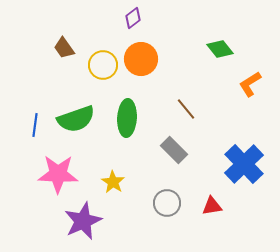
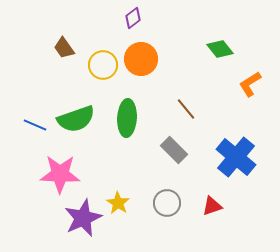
blue line: rotated 75 degrees counterclockwise
blue cross: moved 8 px left, 7 px up; rotated 6 degrees counterclockwise
pink star: moved 2 px right
yellow star: moved 5 px right, 21 px down
red triangle: rotated 10 degrees counterclockwise
purple star: moved 3 px up
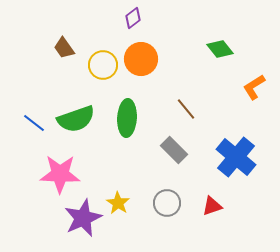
orange L-shape: moved 4 px right, 3 px down
blue line: moved 1 px left, 2 px up; rotated 15 degrees clockwise
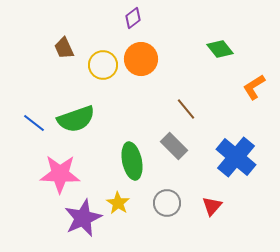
brown trapezoid: rotated 10 degrees clockwise
green ellipse: moved 5 px right, 43 px down; rotated 15 degrees counterclockwise
gray rectangle: moved 4 px up
red triangle: rotated 30 degrees counterclockwise
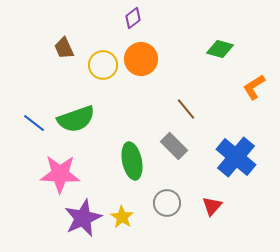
green diamond: rotated 36 degrees counterclockwise
yellow star: moved 4 px right, 14 px down
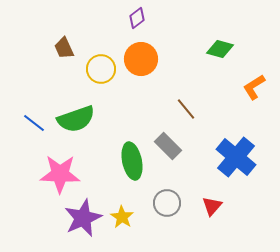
purple diamond: moved 4 px right
yellow circle: moved 2 px left, 4 px down
gray rectangle: moved 6 px left
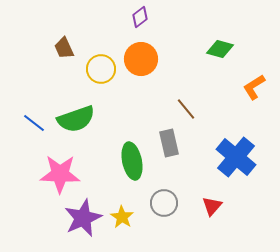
purple diamond: moved 3 px right, 1 px up
gray rectangle: moved 1 px right, 3 px up; rotated 32 degrees clockwise
gray circle: moved 3 px left
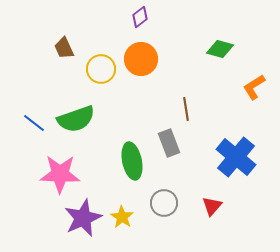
brown line: rotated 30 degrees clockwise
gray rectangle: rotated 8 degrees counterclockwise
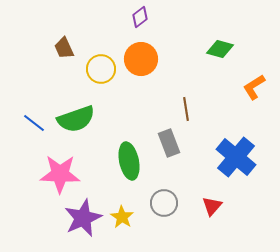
green ellipse: moved 3 px left
